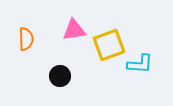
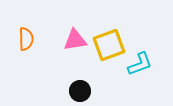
pink triangle: moved 1 px right, 10 px down
cyan L-shape: rotated 24 degrees counterclockwise
black circle: moved 20 px right, 15 px down
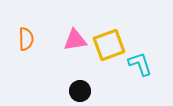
cyan L-shape: rotated 88 degrees counterclockwise
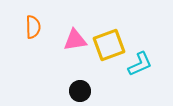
orange semicircle: moved 7 px right, 12 px up
cyan L-shape: rotated 84 degrees clockwise
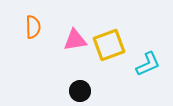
cyan L-shape: moved 8 px right
